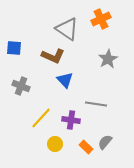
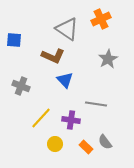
blue square: moved 8 px up
gray semicircle: rotated 77 degrees counterclockwise
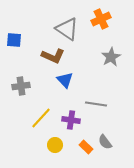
gray star: moved 3 px right, 2 px up
gray cross: rotated 30 degrees counterclockwise
yellow circle: moved 1 px down
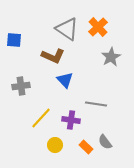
orange cross: moved 3 px left, 8 px down; rotated 18 degrees counterclockwise
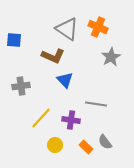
orange cross: rotated 24 degrees counterclockwise
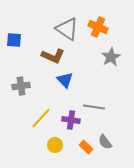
gray line: moved 2 px left, 3 px down
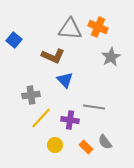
gray triangle: moved 3 px right; rotated 30 degrees counterclockwise
blue square: rotated 35 degrees clockwise
gray cross: moved 10 px right, 9 px down
purple cross: moved 1 px left
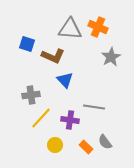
blue square: moved 13 px right, 4 px down; rotated 21 degrees counterclockwise
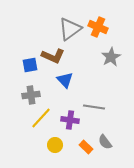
gray triangle: rotated 40 degrees counterclockwise
blue square: moved 3 px right, 21 px down; rotated 28 degrees counterclockwise
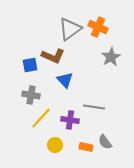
gray cross: rotated 18 degrees clockwise
orange rectangle: rotated 32 degrees counterclockwise
